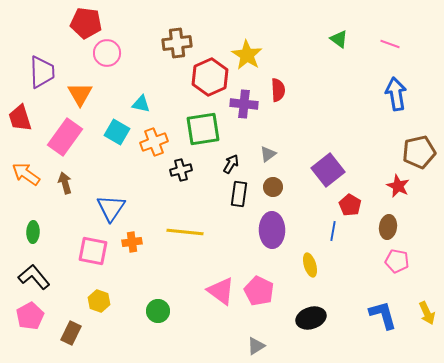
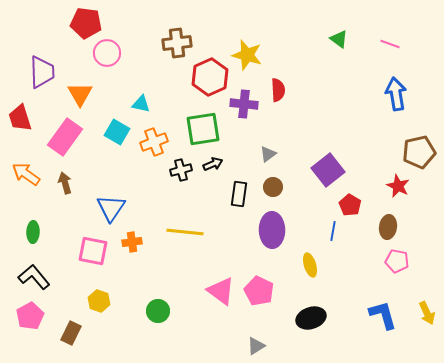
yellow star at (247, 55): rotated 16 degrees counterclockwise
black arrow at (231, 164): moved 18 px left; rotated 36 degrees clockwise
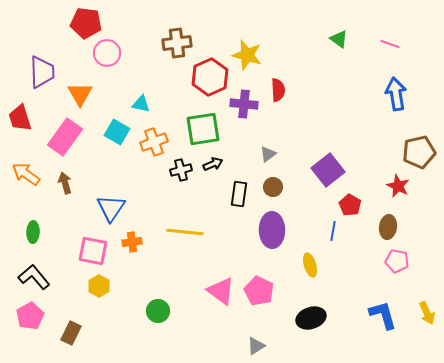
yellow hexagon at (99, 301): moved 15 px up; rotated 10 degrees clockwise
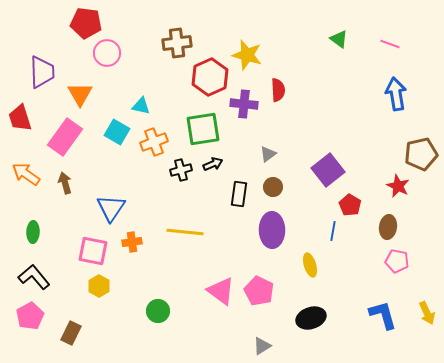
cyan triangle at (141, 104): moved 2 px down
brown pentagon at (419, 152): moved 2 px right, 2 px down
gray triangle at (256, 346): moved 6 px right
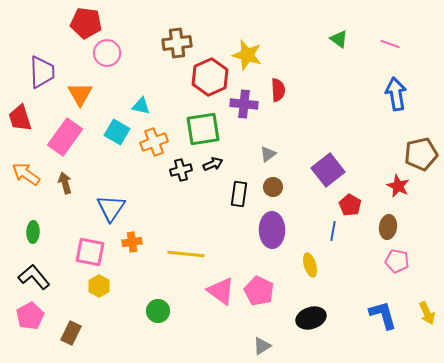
yellow line at (185, 232): moved 1 px right, 22 px down
pink square at (93, 251): moved 3 px left, 1 px down
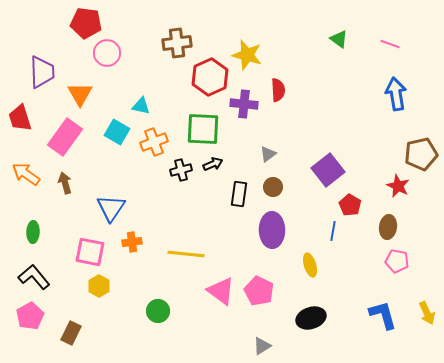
green square at (203, 129): rotated 12 degrees clockwise
